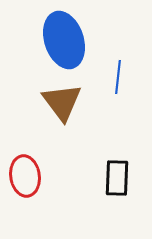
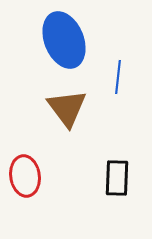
blue ellipse: rotated 4 degrees counterclockwise
brown triangle: moved 5 px right, 6 px down
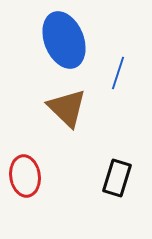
blue line: moved 4 px up; rotated 12 degrees clockwise
brown triangle: rotated 9 degrees counterclockwise
black rectangle: rotated 15 degrees clockwise
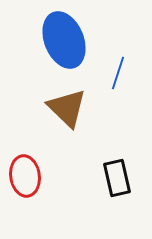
black rectangle: rotated 30 degrees counterclockwise
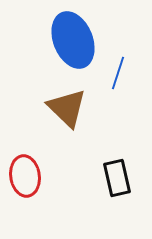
blue ellipse: moved 9 px right
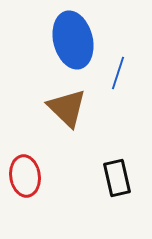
blue ellipse: rotated 8 degrees clockwise
